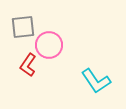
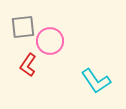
pink circle: moved 1 px right, 4 px up
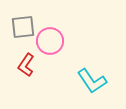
red L-shape: moved 2 px left
cyan L-shape: moved 4 px left
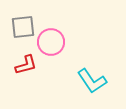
pink circle: moved 1 px right, 1 px down
red L-shape: rotated 140 degrees counterclockwise
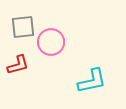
red L-shape: moved 8 px left
cyan L-shape: rotated 68 degrees counterclockwise
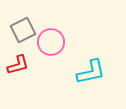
gray square: moved 3 px down; rotated 20 degrees counterclockwise
cyan L-shape: moved 1 px left, 9 px up
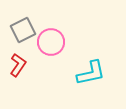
red L-shape: rotated 40 degrees counterclockwise
cyan L-shape: moved 1 px down
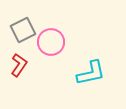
red L-shape: moved 1 px right
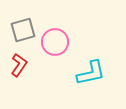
gray square: rotated 10 degrees clockwise
pink circle: moved 4 px right
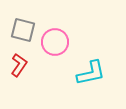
gray square: rotated 30 degrees clockwise
